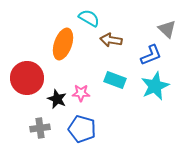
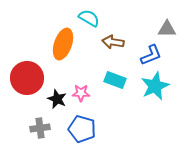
gray triangle: rotated 42 degrees counterclockwise
brown arrow: moved 2 px right, 2 px down
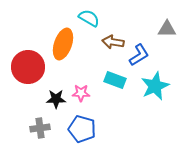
blue L-shape: moved 12 px left; rotated 10 degrees counterclockwise
red circle: moved 1 px right, 11 px up
black star: moved 1 px left; rotated 24 degrees counterclockwise
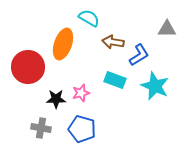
cyan star: rotated 24 degrees counterclockwise
pink star: rotated 18 degrees counterclockwise
gray cross: moved 1 px right; rotated 18 degrees clockwise
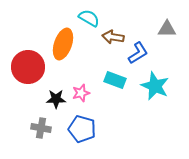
brown arrow: moved 5 px up
blue L-shape: moved 1 px left, 2 px up
